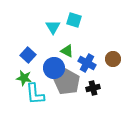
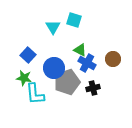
green triangle: moved 13 px right, 1 px up
gray pentagon: rotated 25 degrees clockwise
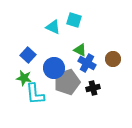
cyan triangle: rotated 35 degrees counterclockwise
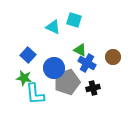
brown circle: moved 2 px up
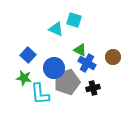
cyan triangle: moved 3 px right, 2 px down
cyan L-shape: moved 5 px right
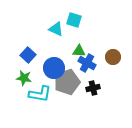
green triangle: moved 1 px left, 1 px down; rotated 24 degrees counterclockwise
cyan L-shape: rotated 75 degrees counterclockwise
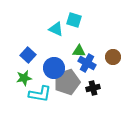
green star: rotated 21 degrees counterclockwise
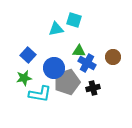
cyan triangle: rotated 35 degrees counterclockwise
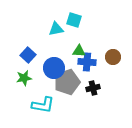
blue cross: moved 1 px up; rotated 24 degrees counterclockwise
cyan L-shape: moved 3 px right, 11 px down
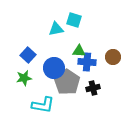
gray pentagon: rotated 20 degrees counterclockwise
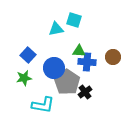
black cross: moved 8 px left, 4 px down; rotated 24 degrees counterclockwise
